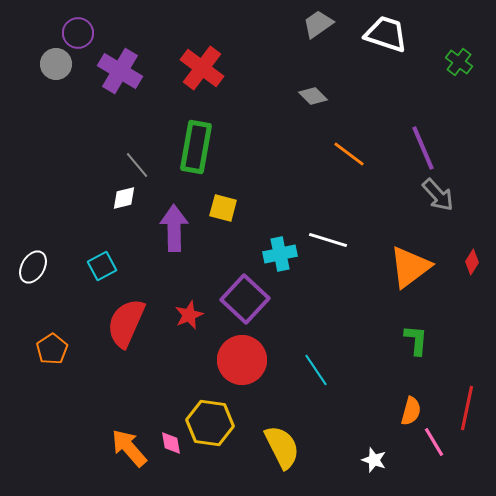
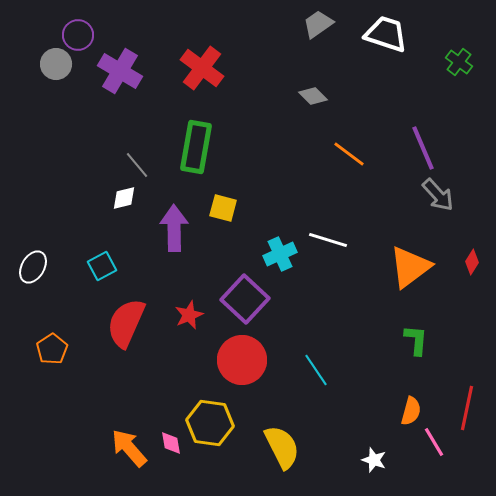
purple circle: moved 2 px down
cyan cross: rotated 12 degrees counterclockwise
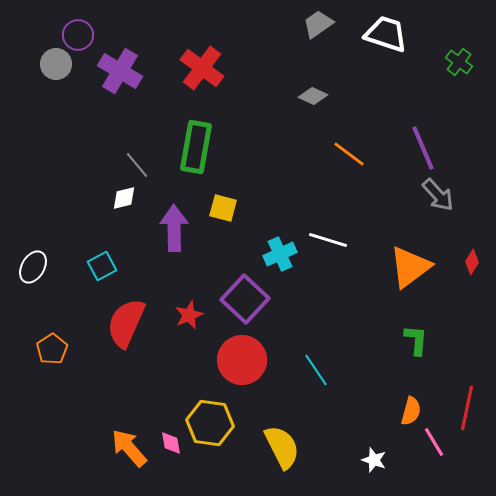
gray diamond: rotated 20 degrees counterclockwise
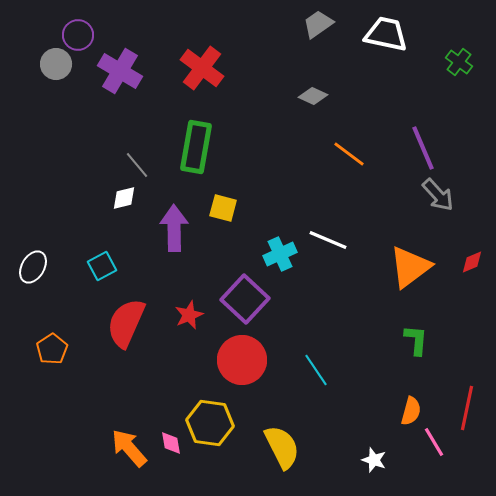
white trapezoid: rotated 6 degrees counterclockwise
white line: rotated 6 degrees clockwise
red diamond: rotated 35 degrees clockwise
